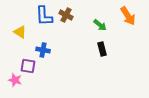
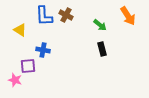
yellow triangle: moved 2 px up
purple square: rotated 14 degrees counterclockwise
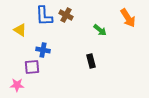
orange arrow: moved 2 px down
green arrow: moved 5 px down
black rectangle: moved 11 px left, 12 px down
purple square: moved 4 px right, 1 px down
pink star: moved 2 px right, 5 px down; rotated 16 degrees counterclockwise
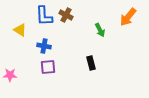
orange arrow: moved 1 px up; rotated 72 degrees clockwise
green arrow: rotated 24 degrees clockwise
blue cross: moved 1 px right, 4 px up
black rectangle: moved 2 px down
purple square: moved 16 px right
pink star: moved 7 px left, 10 px up
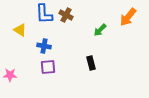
blue L-shape: moved 2 px up
green arrow: rotated 72 degrees clockwise
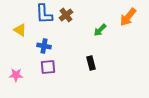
brown cross: rotated 24 degrees clockwise
pink star: moved 6 px right
